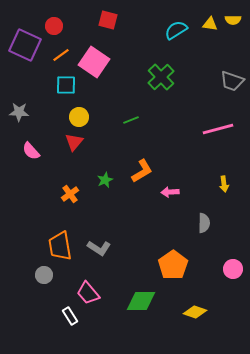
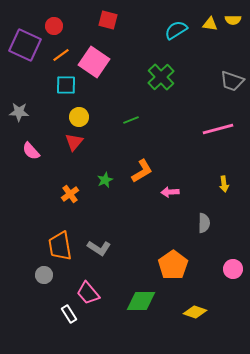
white rectangle: moved 1 px left, 2 px up
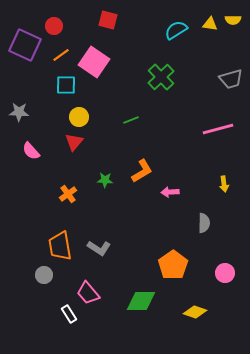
gray trapezoid: moved 1 px left, 2 px up; rotated 35 degrees counterclockwise
green star: rotated 28 degrees clockwise
orange cross: moved 2 px left
pink circle: moved 8 px left, 4 px down
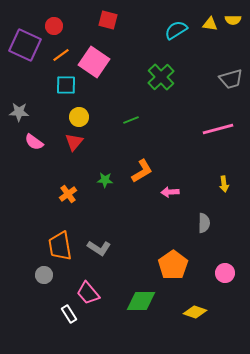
pink semicircle: moved 3 px right, 9 px up; rotated 12 degrees counterclockwise
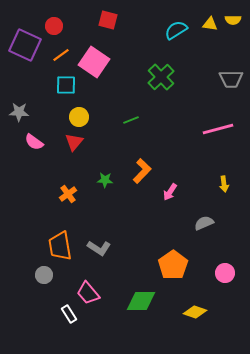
gray trapezoid: rotated 15 degrees clockwise
orange L-shape: rotated 15 degrees counterclockwise
pink arrow: rotated 54 degrees counterclockwise
gray semicircle: rotated 114 degrees counterclockwise
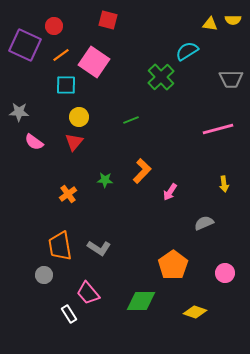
cyan semicircle: moved 11 px right, 21 px down
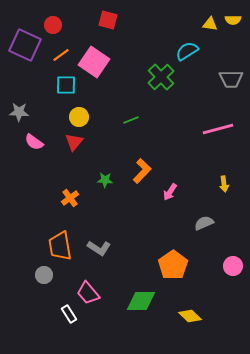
red circle: moved 1 px left, 1 px up
orange cross: moved 2 px right, 4 px down
pink circle: moved 8 px right, 7 px up
yellow diamond: moved 5 px left, 4 px down; rotated 25 degrees clockwise
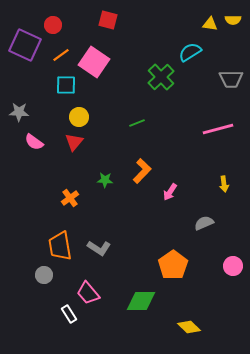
cyan semicircle: moved 3 px right, 1 px down
green line: moved 6 px right, 3 px down
yellow diamond: moved 1 px left, 11 px down
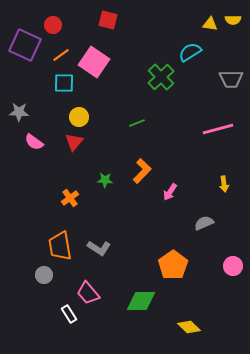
cyan square: moved 2 px left, 2 px up
